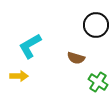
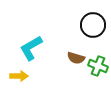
black circle: moved 3 px left
cyan L-shape: moved 1 px right, 2 px down
green cross: moved 16 px up; rotated 12 degrees counterclockwise
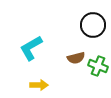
brown semicircle: rotated 30 degrees counterclockwise
yellow arrow: moved 20 px right, 9 px down
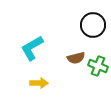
cyan L-shape: moved 1 px right
yellow arrow: moved 2 px up
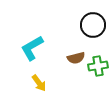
green cross: rotated 30 degrees counterclockwise
yellow arrow: rotated 54 degrees clockwise
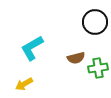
black circle: moved 2 px right, 3 px up
green cross: moved 2 px down
yellow arrow: moved 15 px left, 1 px down; rotated 96 degrees clockwise
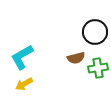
black circle: moved 10 px down
cyan L-shape: moved 10 px left, 9 px down
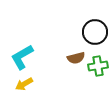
green cross: moved 2 px up
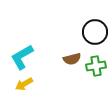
brown semicircle: moved 4 px left, 1 px down
green cross: moved 2 px left
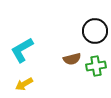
black circle: moved 1 px up
cyan L-shape: moved 7 px up
